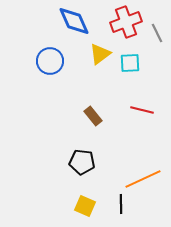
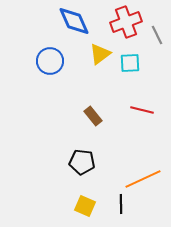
gray line: moved 2 px down
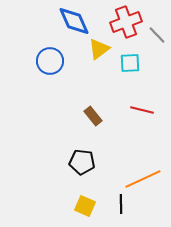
gray line: rotated 18 degrees counterclockwise
yellow triangle: moved 1 px left, 5 px up
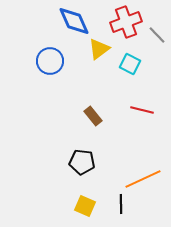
cyan square: moved 1 px down; rotated 30 degrees clockwise
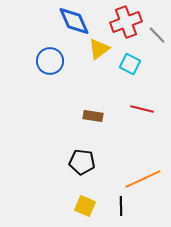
red line: moved 1 px up
brown rectangle: rotated 42 degrees counterclockwise
black line: moved 2 px down
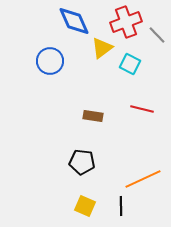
yellow triangle: moved 3 px right, 1 px up
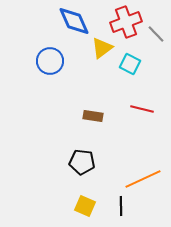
gray line: moved 1 px left, 1 px up
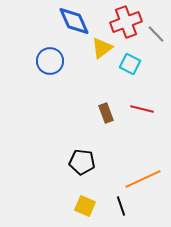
brown rectangle: moved 13 px right, 3 px up; rotated 60 degrees clockwise
black line: rotated 18 degrees counterclockwise
